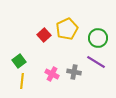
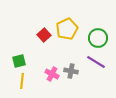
green square: rotated 24 degrees clockwise
gray cross: moved 3 px left, 1 px up
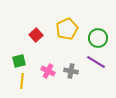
red square: moved 8 px left
pink cross: moved 4 px left, 3 px up
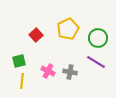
yellow pentagon: moved 1 px right
gray cross: moved 1 px left, 1 px down
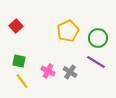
yellow pentagon: moved 2 px down
red square: moved 20 px left, 9 px up
green square: rotated 24 degrees clockwise
gray cross: rotated 24 degrees clockwise
yellow line: rotated 42 degrees counterclockwise
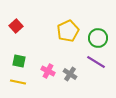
gray cross: moved 2 px down
yellow line: moved 4 px left, 1 px down; rotated 42 degrees counterclockwise
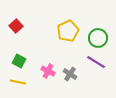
green square: rotated 16 degrees clockwise
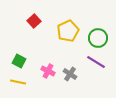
red square: moved 18 px right, 5 px up
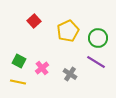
pink cross: moved 6 px left, 3 px up; rotated 24 degrees clockwise
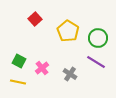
red square: moved 1 px right, 2 px up
yellow pentagon: rotated 15 degrees counterclockwise
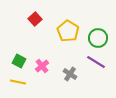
pink cross: moved 2 px up
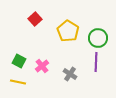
purple line: rotated 60 degrees clockwise
